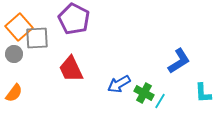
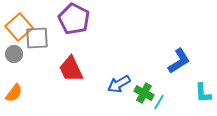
cyan line: moved 1 px left, 1 px down
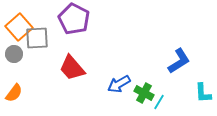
red trapezoid: moved 1 px right, 1 px up; rotated 16 degrees counterclockwise
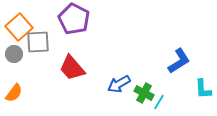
gray square: moved 1 px right, 4 px down
cyan L-shape: moved 4 px up
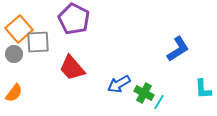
orange square: moved 2 px down
blue L-shape: moved 1 px left, 12 px up
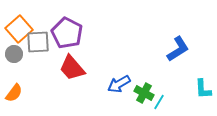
purple pentagon: moved 7 px left, 14 px down
